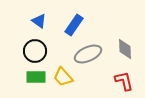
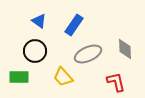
green rectangle: moved 17 px left
red L-shape: moved 8 px left, 1 px down
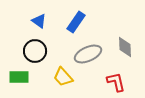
blue rectangle: moved 2 px right, 3 px up
gray diamond: moved 2 px up
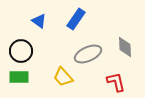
blue rectangle: moved 3 px up
black circle: moved 14 px left
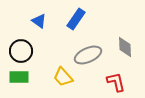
gray ellipse: moved 1 px down
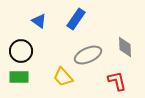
red L-shape: moved 1 px right, 1 px up
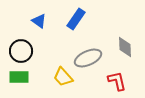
gray ellipse: moved 3 px down
